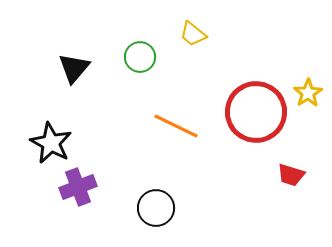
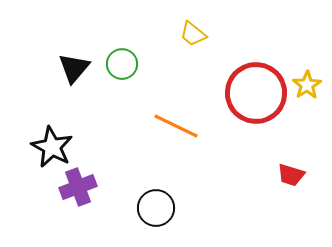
green circle: moved 18 px left, 7 px down
yellow star: moved 1 px left, 8 px up
red circle: moved 19 px up
black star: moved 1 px right, 4 px down
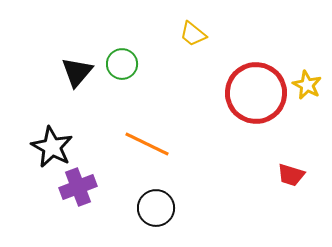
black triangle: moved 3 px right, 4 px down
yellow star: rotated 12 degrees counterclockwise
orange line: moved 29 px left, 18 px down
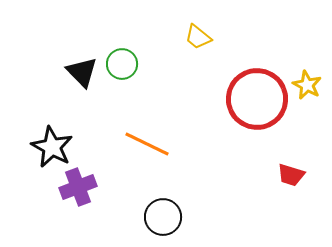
yellow trapezoid: moved 5 px right, 3 px down
black triangle: moved 5 px right; rotated 24 degrees counterclockwise
red circle: moved 1 px right, 6 px down
black circle: moved 7 px right, 9 px down
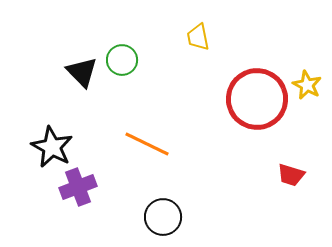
yellow trapezoid: rotated 40 degrees clockwise
green circle: moved 4 px up
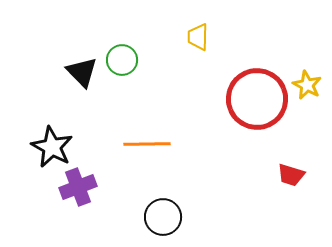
yellow trapezoid: rotated 12 degrees clockwise
orange line: rotated 27 degrees counterclockwise
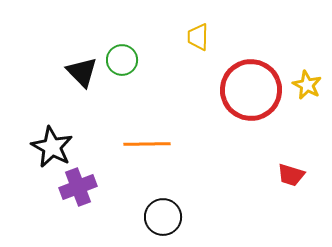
red circle: moved 6 px left, 9 px up
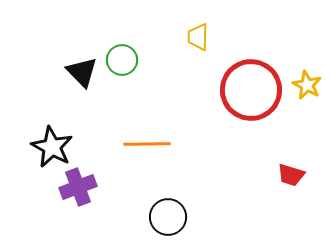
black circle: moved 5 px right
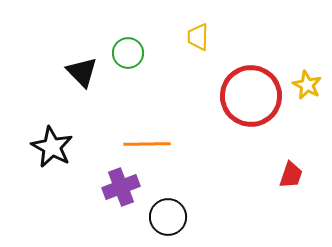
green circle: moved 6 px right, 7 px up
red circle: moved 6 px down
red trapezoid: rotated 88 degrees counterclockwise
purple cross: moved 43 px right
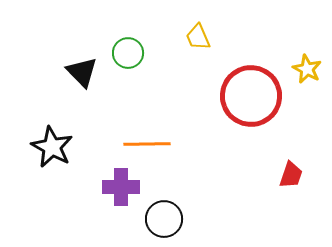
yellow trapezoid: rotated 24 degrees counterclockwise
yellow star: moved 16 px up
purple cross: rotated 21 degrees clockwise
black circle: moved 4 px left, 2 px down
